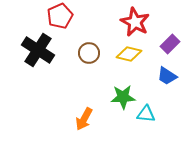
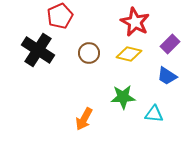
cyan triangle: moved 8 px right
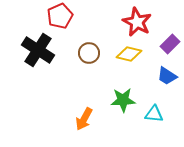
red star: moved 2 px right
green star: moved 3 px down
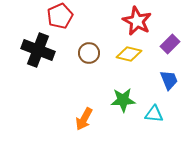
red star: moved 1 px up
black cross: rotated 12 degrees counterclockwise
blue trapezoid: moved 2 px right, 4 px down; rotated 145 degrees counterclockwise
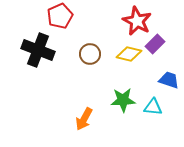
purple rectangle: moved 15 px left
brown circle: moved 1 px right, 1 px down
blue trapezoid: rotated 50 degrees counterclockwise
cyan triangle: moved 1 px left, 7 px up
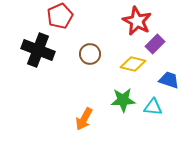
yellow diamond: moved 4 px right, 10 px down
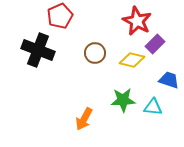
brown circle: moved 5 px right, 1 px up
yellow diamond: moved 1 px left, 4 px up
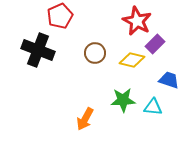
orange arrow: moved 1 px right
